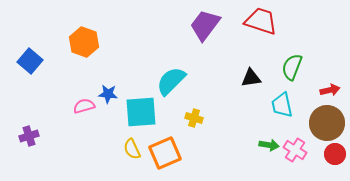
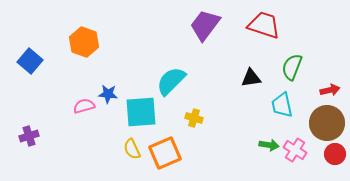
red trapezoid: moved 3 px right, 4 px down
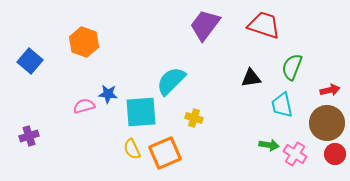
pink cross: moved 4 px down
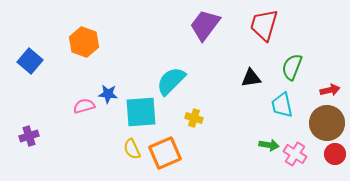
red trapezoid: rotated 92 degrees counterclockwise
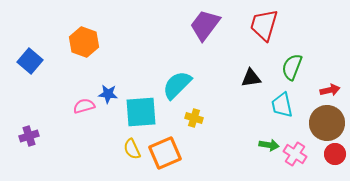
cyan semicircle: moved 6 px right, 4 px down
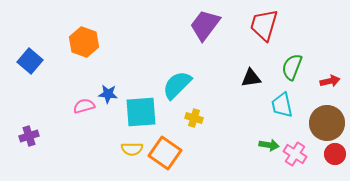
red arrow: moved 9 px up
yellow semicircle: rotated 65 degrees counterclockwise
orange square: rotated 32 degrees counterclockwise
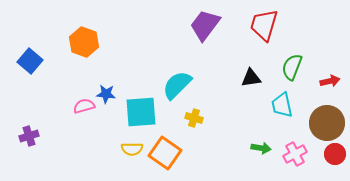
blue star: moved 2 px left
green arrow: moved 8 px left, 3 px down
pink cross: rotated 30 degrees clockwise
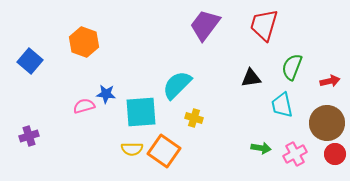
orange square: moved 1 px left, 2 px up
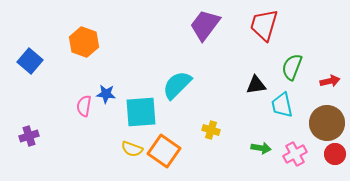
black triangle: moved 5 px right, 7 px down
pink semicircle: rotated 65 degrees counterclockwise
yellow cross: moved 17 px right, 12 px down
yellow semicircle: rotated 20 degrees clockwise
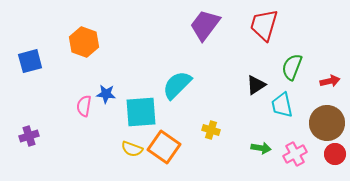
blue square: rotated 35 degrees clockwise
black triangle: rotated 25 degrees counterclockwise
orange square: moved 4 px up
